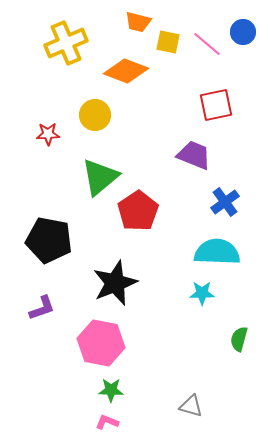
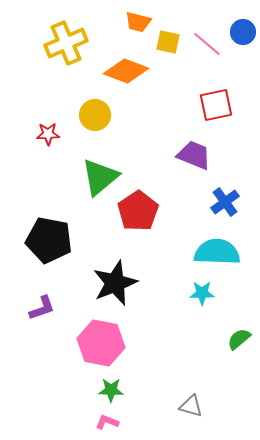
green semicircle: rotated 35 degrees clockwise
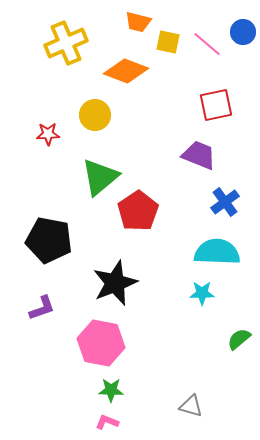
purple trapezoid: moved 5 px right
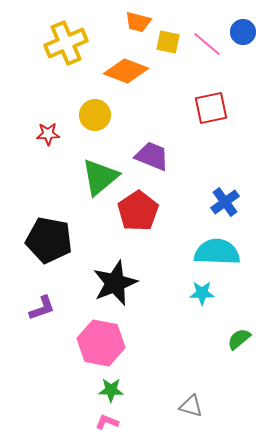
red square: moved 5 px left, 3 px down
purple trapezoid: moved 47 px left, 1 px down
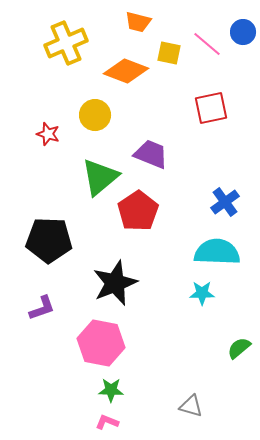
yellow square: moved 1 px right, 11 px down
red star: rotated 20 degrees clockwise
purple trapezoid: moved 1 px left, 2 px up
black pentagon: rotated 9 degrees counterclockwise
green semicircle: moved 9 px down
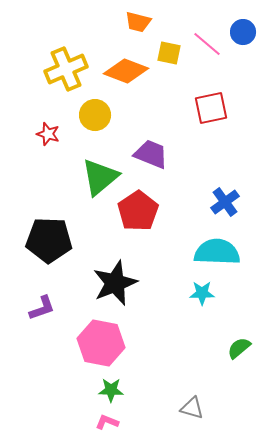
yellow cross: moved 26 px down
gray triangle: moved 1 px right, 2 px down
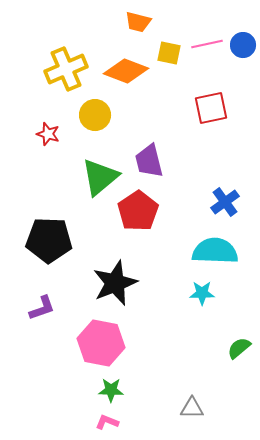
blue circle: moved 13 px down
pink line: rotated 52 degrees counterclockwise
purple trapezoid: moved 2 px left, 7 px down; rotated 126 degrees counterclockwise
cyan semicircle: moved 2 px left, 1 px up
gray triangle: rotated 15 degrees counterclockwise
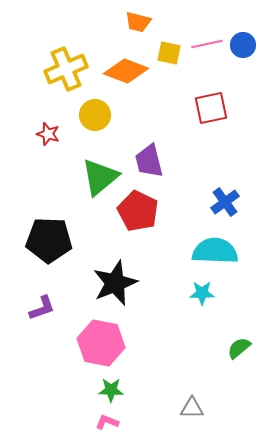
red pentagon: rotated 12 degrees counterclockwise
